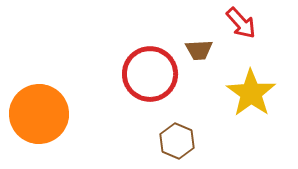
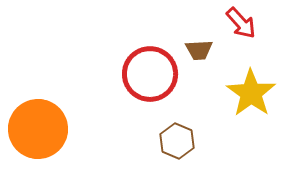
orange circle: moved 1 px left, 15 px down
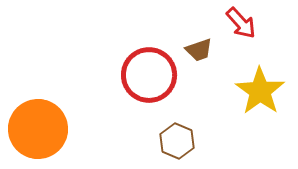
brown trapezoid: rotated 16 degrees counterclockwise
red circle: moved 1 px left, 1 px down
yellow star: moved 9 px right, 2 px up
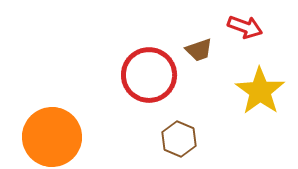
red arrow: moved 4 px right, 4 px down; rotated 28 degrees counterclockwise
orange circle: moved 14 px right, 8 px down
brown hexagon: moved 2 px right, 2 px up
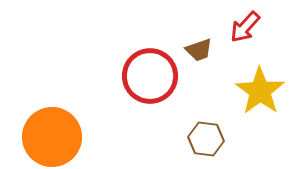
red arrow: rotated 112 degrees clockwise
red circle: moved 1 px right, 1 px down
brown hexagon: moved 27 px right; rotated 16 degrees counterclockwise
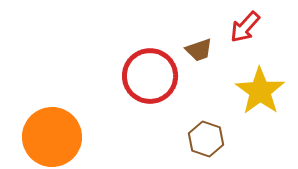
brown hexagon: rotated 12 degrees clockwise
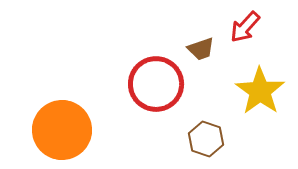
brown trapezoid: moved 2 px right, 1 px up
red circle: moved 6 px right, 8 px down
orange circle: moved 10 px right, 7 px up
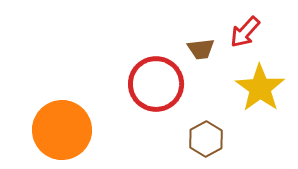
red arrow: moved 5 px down
brown trapezoid: rotated 12 degrees clockwise
yellow star: moved 3 px up
brown hexagon: rotated 12 degrees clockwise
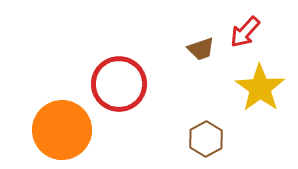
brown trapezoid: rotated 12 degrees counterclockwise
red circle: moved 37 px left
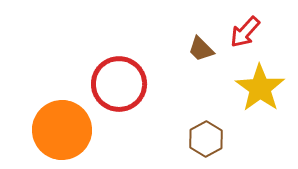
brown trapezoid: rotated 64 degrees clockwise
